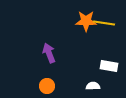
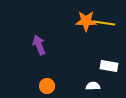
purple arrow: moved 10 px left, 8 px up
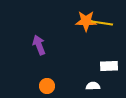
yellow line: moved 2 px left
white rectangle: rotated 12 degrees counterclockwise
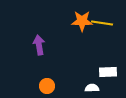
orange star: moved 4 px left
purple arrow: rotated 12 degrees clockwise
white rectangle: moved 1 px left, 6 px down
white semicircle: moved 1 px left, 2 px down
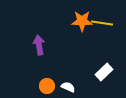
white rectangle: moved 4 px left; rotated 42 degrees counterclockwise
white semicircle: moved 24 px left, 1 px up; rotated 24 degrees clockwise
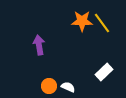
yellow line: rotated 45 degrees clockwise
orange circle: moved 2 px right
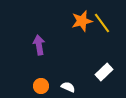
orange star: rotated 15 degrees counterclockwise
orange circle: moved 8 px left
